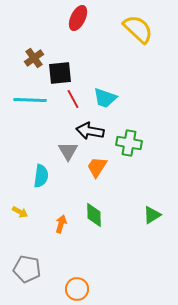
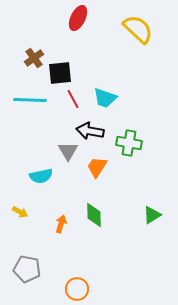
cyan semicircle: rotated 70 degrees clockwise
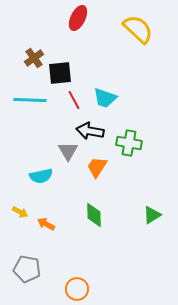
red line: moved 1 px right, 1 px down
orange arrow: moved 15 px left; rotated 78 degrees counterclockwise
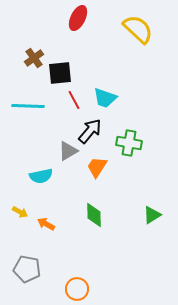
cyan line: moved 2 px left, 6 px down
black arrow: rotated 120 degrees clockwise
gray triangle: rotated 30 degrees clockwise
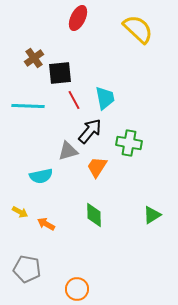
cyan trapezoid: rotated 120 degrees counterclockwise
gray triangle: rotated 15 degrees clockwise
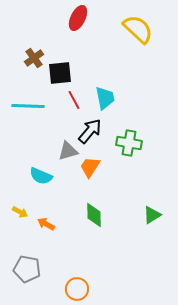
orange trapezoid: moved 7 px left
cyan semicircle: rotated 35 degrees clockwise
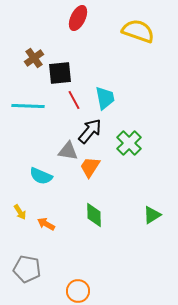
yellow semicircle: moved 2 px down; rotated 24 degrees counterclockwise
green cross: rotated 35 degrees clockwise
gray triangle: rotated 25 degrees clockwise
yellow arrow: rotated 28 degrees clockwise
orange circle: moved 1 px right, 2 px down
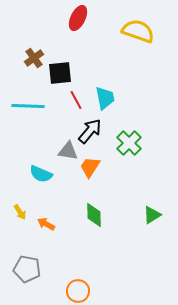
red line: moved 2 px right
cyan semicircle: moved 2 px up
